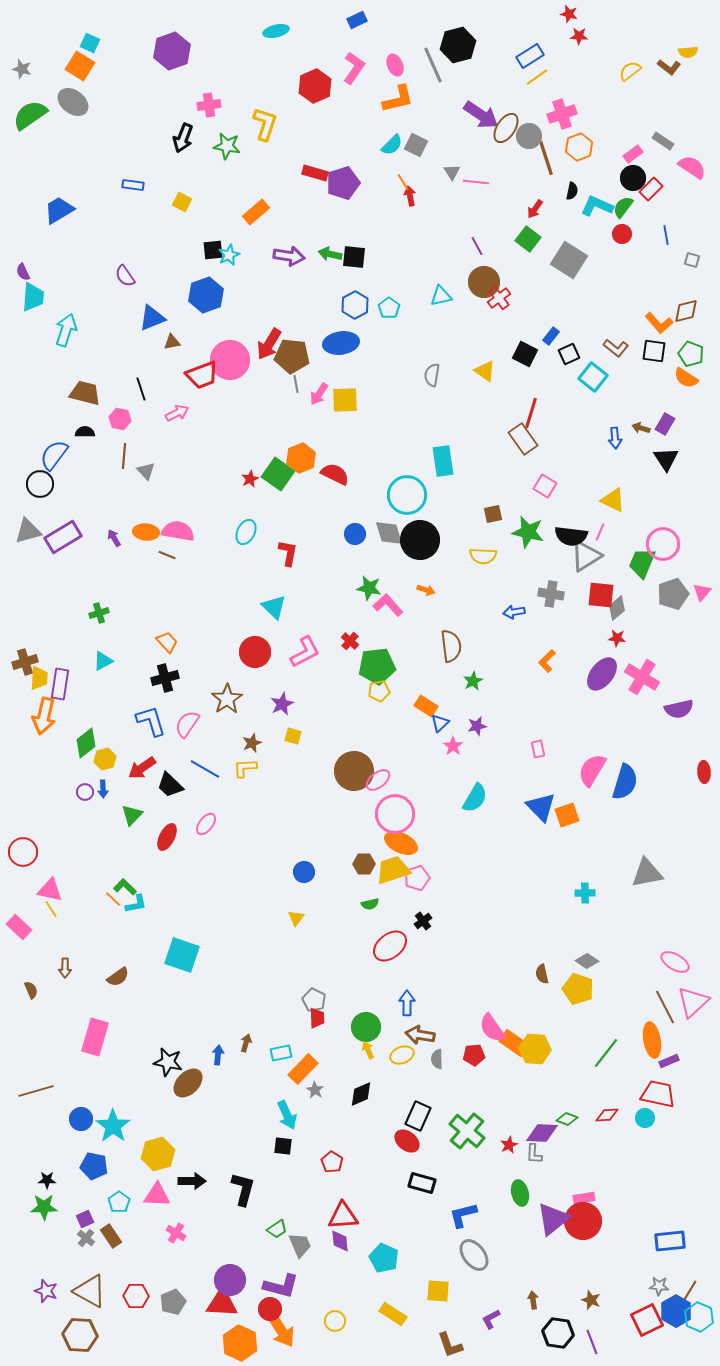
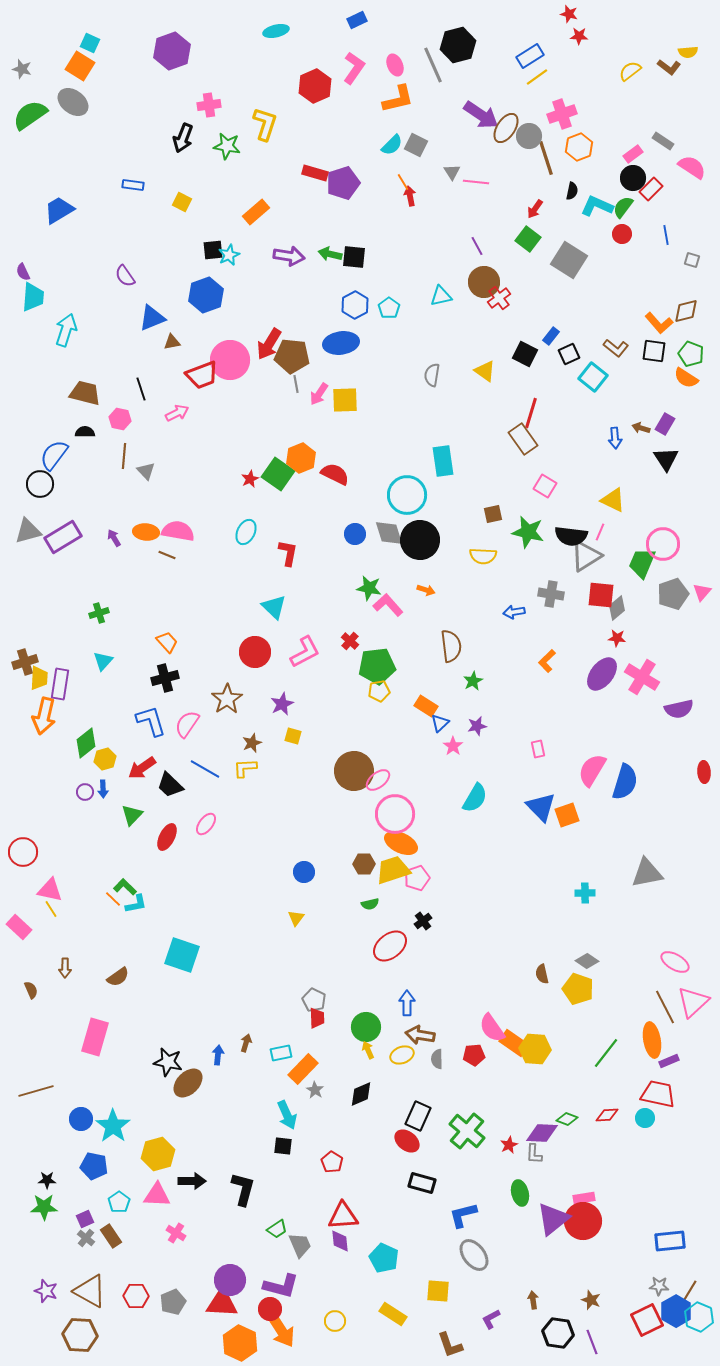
cyan triangle at (103, 661): rotated 20 degrees counterclockwise
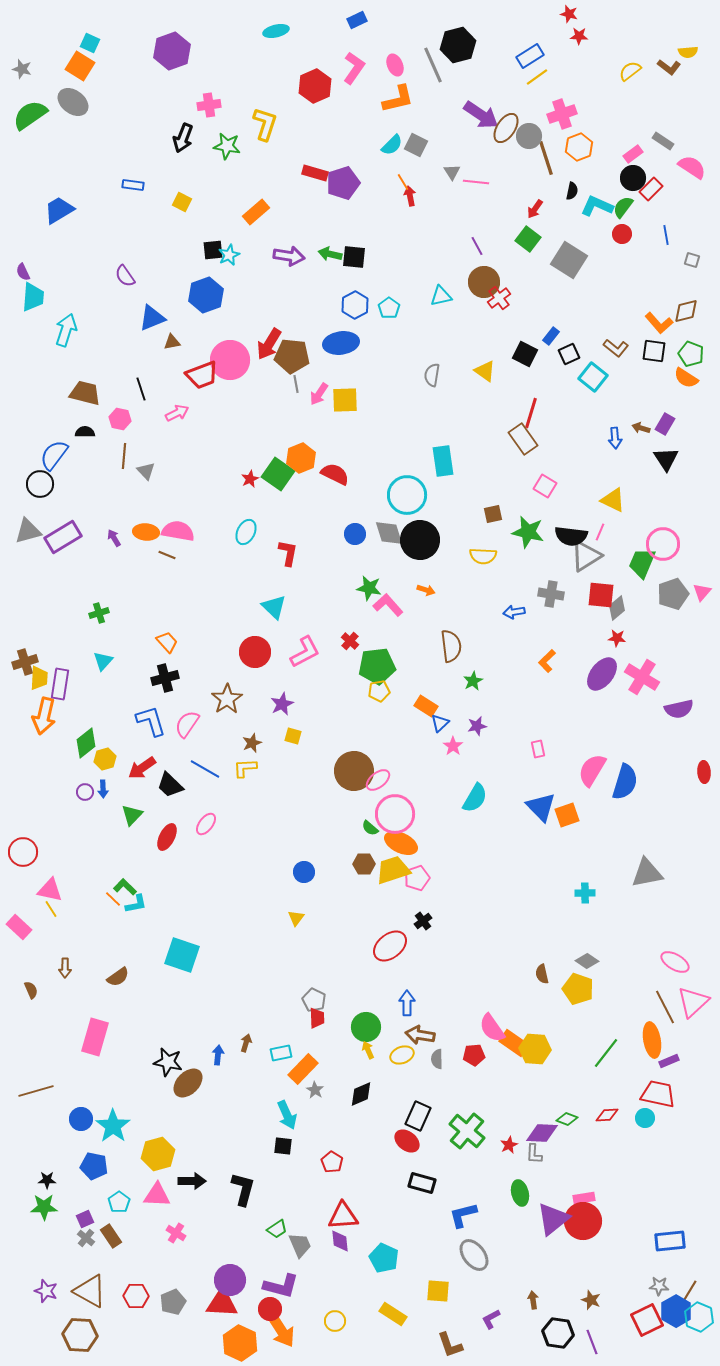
green semicircle at (370, 904): moved 76 px up; rotated 54 degrees clockwise
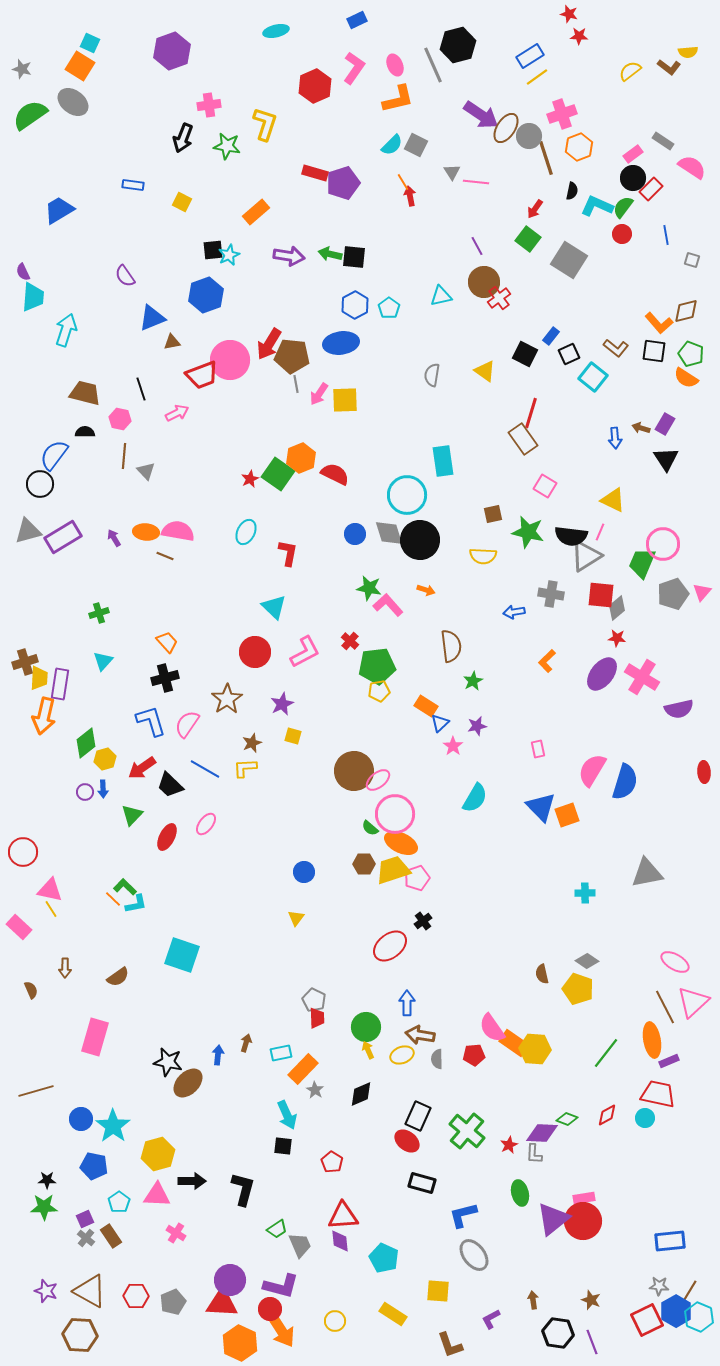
brown line at (167, 555): moved 2 px left, 1 px down
red diamond at (607, 1115): rotated 25 degrees counterclockwise
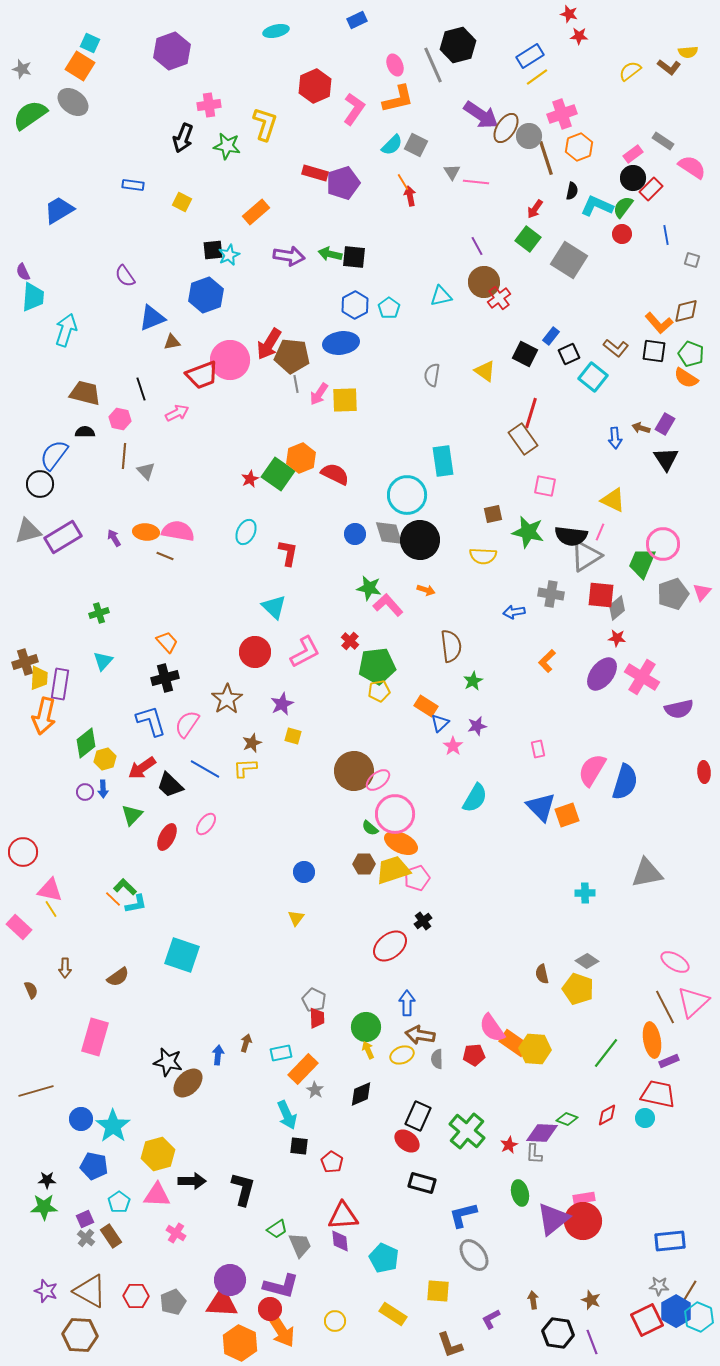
pink L-shape at (354, 68): moved 41 px down
pink square at (545, 486): rotated 20 degrees counterclockwise
black square at (283, 1146): moved 16 px right
